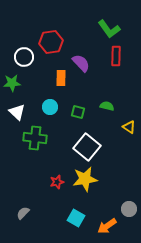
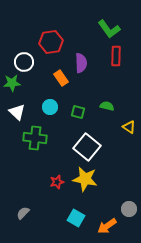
white circle: moved 5 px down
purple semicircle: rotated 42 degrees clockwise
orange rectangle: rotated 35 degrees counterclockwise
yellow star: rotated 20 degrees clockwise
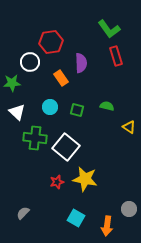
red rectangle: rotated 18 degrees counterclockwise
white circle: moved 6 px right
green square: moved 1 px left, 2 px up
white square: moved 21 px left
orange arrow: rotated 48 degrees counterclockwise
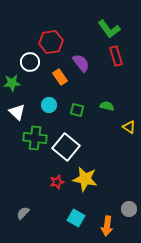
purple semicircle: rotated 36 degrees counterclockwise
orange rectangle: moved 1 px left, 1 px up
cyan circle: moved 1 px left, 2 px up
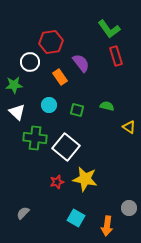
green star: moved 2 px right, 2 px down
gray circle: moved 1 px up
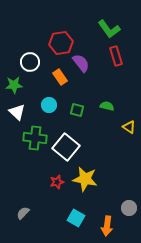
red hexagon: moved 10 px right, 1 px down
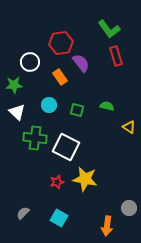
white square: rotated 12 degrees counterclockwise
cyan square: moved 17 px left
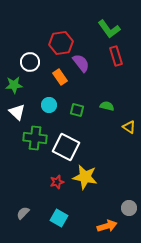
yellow star: moved 2 px up
orange arrow: rotated 114 degrees counterclockwise
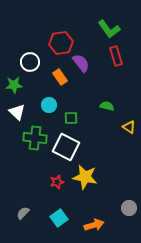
green square: moved 6 px left, 8 px down; rotated 16 degrees counterclockwise
cyan square: rotated 24 degrees clockwise
orange arrow: moved 13 px left, 1 px up
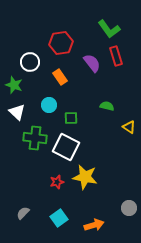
purple semicircle: moved 11 px right
green star: rotated 24 degrees clockwise
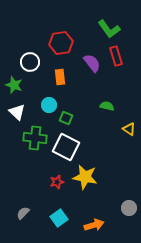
orange rectangle: rotated 28 degrees clockwise
green square: moved 5 px left; rotated 24 degrees clockwise
yellow triangle: moved 2 px down
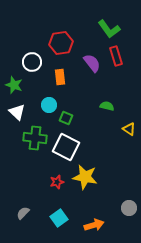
white circle: moved 2 px right
